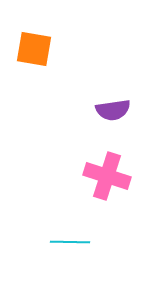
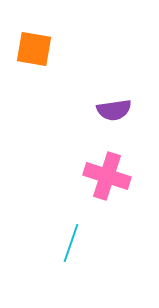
purple semicircle: moved 1 px right
cyan line: moved 1 px right, 1 px down; rotated 72 degrees counterclockwise
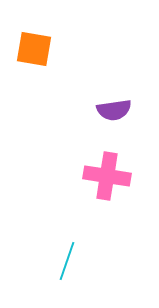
pink cross: rotated 9 degrees counterclockwise
cyan line: moved 4 px left, 18 px down
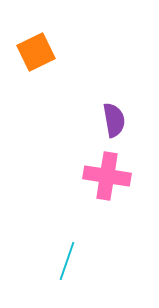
orange square: moved 2 px right, 3 px down; rotated 36 degrees counterclockwise
purple semicircle: moved 10 px down; rotated 92 degrees counterclockwise
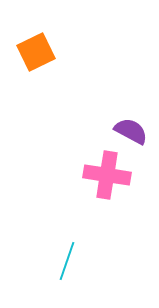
purple semicircle: moved 17 px right, 11 px down; rotated 52 degrees counterclockwise
pink cross: moved 1 px up
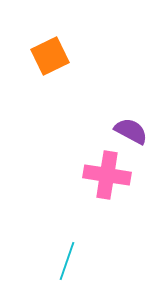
orange square: moved 14 px right, 4 px down
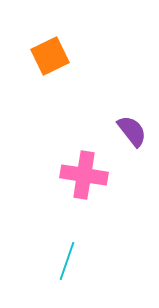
purple semicircle: moved 1 px right; rotated 24 degrees clockwise
pink cross: moved 23 px left
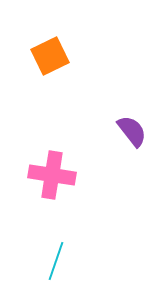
pink cross: moved 32 px left
cyan line: moved 11 px left
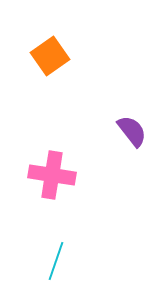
orange square: rotated 9 degrees counterclockwise
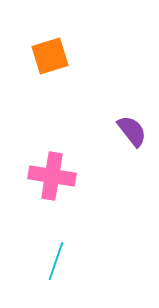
orange square: rotated 18 degrees clockwise
pink cross: moved 1 px down
